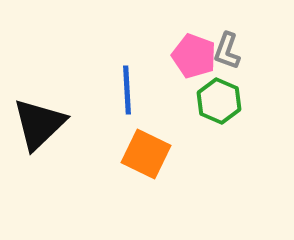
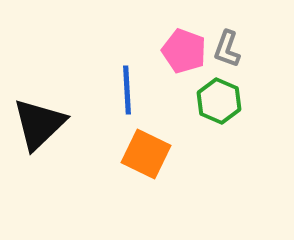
gray L-shape: moved 2 px up
pink pentagon: moved 10 px left, 5 px up
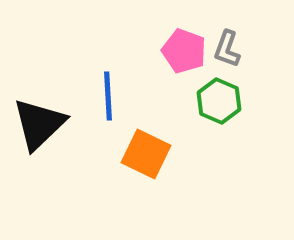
blue line: moved 19 px left, 6 px down
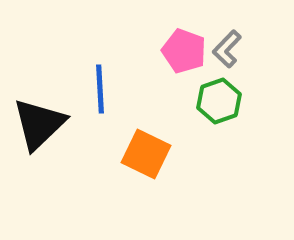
gray L-shape: rotated 24 degrees clockwise
blue line: moved 8 px left, 7 px up
green hexagon: rotated 18 degrees clockwise
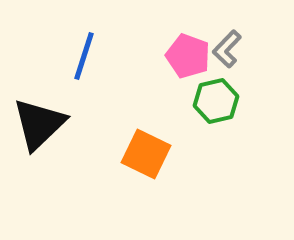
pink pentagon: moved 4 px right, 5 px down
blue line: moved 16 px left, 33 px up; rotated 21 degrees clockwise
green hexagon: moved 3 px left; rotated 6 degrees clockwise
